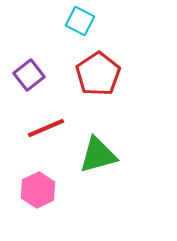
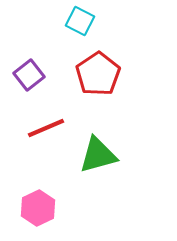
pink hexagon: moved 18 px down
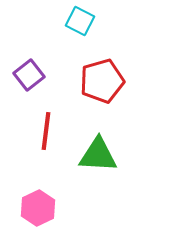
red pentagon: moved 4 px right, 7 px down; rotated 18 degrees clockwise
red line: moved 3 px down; rotated 60 degrees counterclockwise
green triangle: rotated 18 degrees clockwise
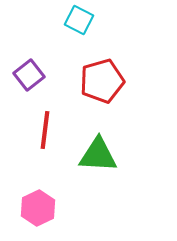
cyan square: moved 1 px left, 1 px up
red line: moved 1 px left, 1 px up
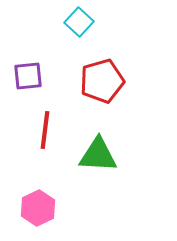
cyan square: moved 2 px down; rotated 16 degrees clockwise
purple square: moved 1 px left, 1 px down; rotated 32 degrees clockwise
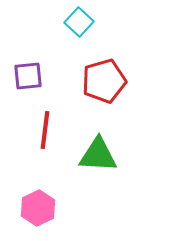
red pentagon: moved 2 px right
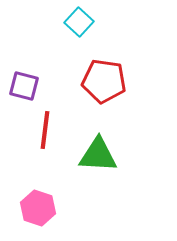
purple square: moved 4 px left, 10 px down; rotated 20 degrees clockwise
red pentagon: rotated 24 degrees clockwise
pink hexagon: rotated 16 degrees counterclockwise
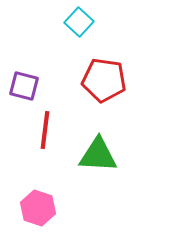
red pentagon: moved 1 px up
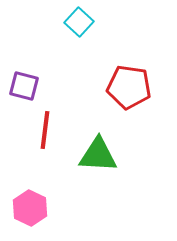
red pentagon: moved 25 px right, 7 px down
pink hexagon: moved 8 px left; rotated 8 degrees clockwise
